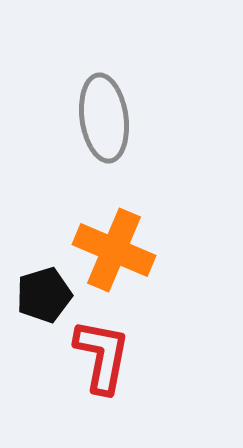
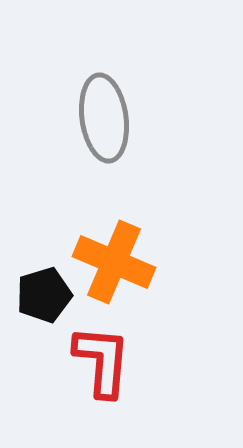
orange cross: moved 12 px down
red L-shape: moved 5 px down; rotated 6 degrees counterclockwise
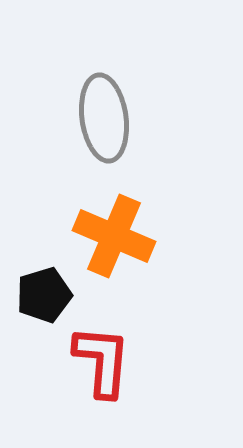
orange cross: moved 26 px up
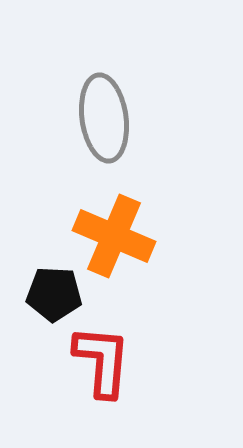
black pentagon: moved 10 px right, 1 px up; rotated 20 degrees clockwise
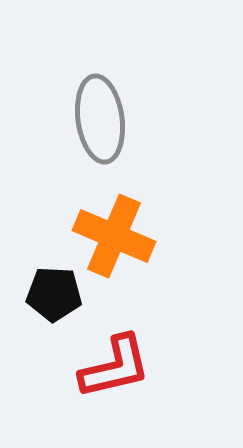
gray ellipse: moved 4 px left, 1 px down
red L-shape: moved 13 px right, 6 px down; rotated 72 degrees clockwise
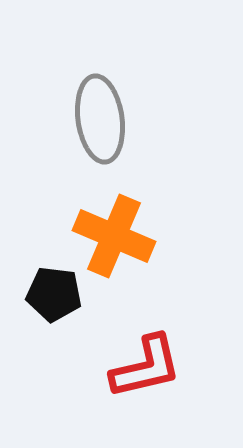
black pentagon: rotated 4 degrees clockwise
red L-shape: moved 31 px right
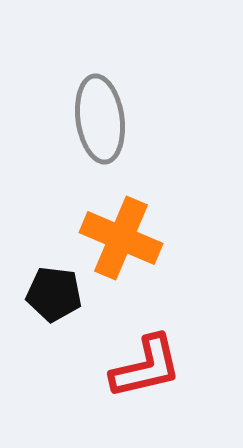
orange cross: moved 7 px right, 2 px down
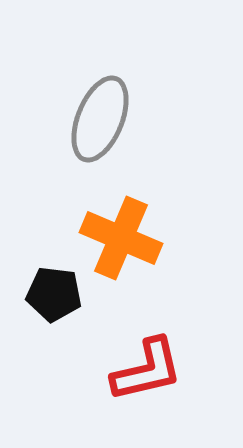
gray ellipse: rotated 30 degrees clockwise
red L-shape: moved 1 px right, 3 px down
